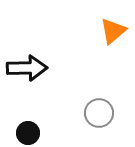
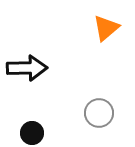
orange triangle: moved 7 px left, 3 px up
black circle: moved 4 px right
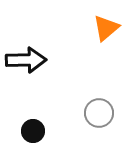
black arrow: moved 1 px left, 8 px up
black circle: moved 1 px right, 2 px up
